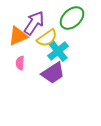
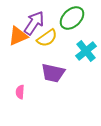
cyan cross: moved 28 px right
pink semicircle: moved 29 px down
purple trapezoid: rotated 45 degrees clockwise
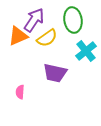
green ellipse: moved 1 px right, 2 px down; rotated 55 degrees counterclockwise
purple arrow: moved 3 px up
purple trapezoid: moved 2 px right
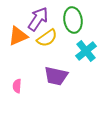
purple arrow: moved 4 px right, 1 px up
purple trapezoid: moved 1 px right, 3 px down
pink semicircle: moved 3 px left, 6 px up
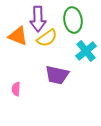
purple arrow: rotated 145 degrees clockwise
orange triangle: rotated 45 degrees clockwise
purple trapezoid: moved 1 px right, 1 px up
pink semicircle: moved 1 px left, 3 px down
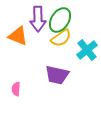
green ellipse: moved 13 px left; rotated 40 degrees clockwise
yellow semicircle: moved 14 px right
cyan cross: moved 1 px right, 1 px up
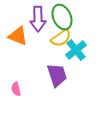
green ellipse: moved 2 px right, 3 px up; rotated 55 degrees counterclockwise
cyan cross: moved 11 px left
purple trapezoid: rotated 120 degrees counterclockwise
pink semicircle: rotated 16 degrees counterclockwise
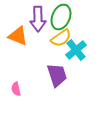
green ellipse: moved 1 px left; rotated 45 degrees clockwise
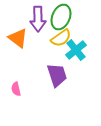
orange triangle: moved 2 px down; rotated 15 degrees clockwise
